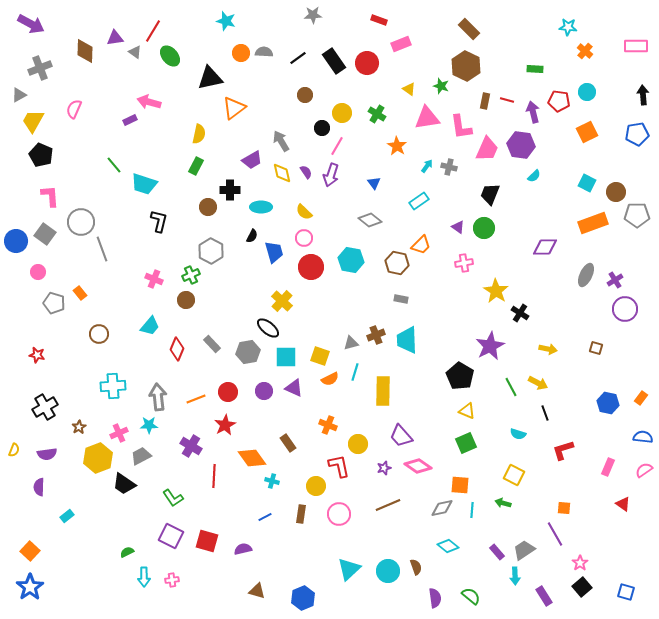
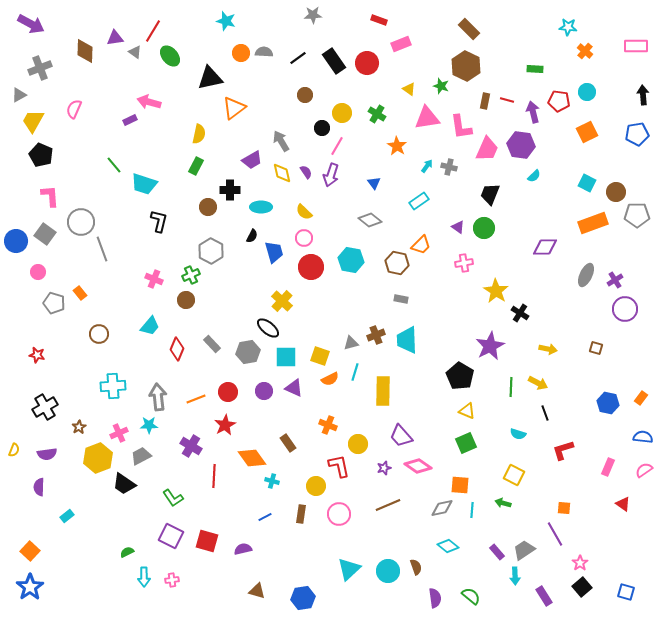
green line at (511, 387): rotated 30 degrees clockwise
blue hexagon at (303, 598): rotated 15 degrees clockwise
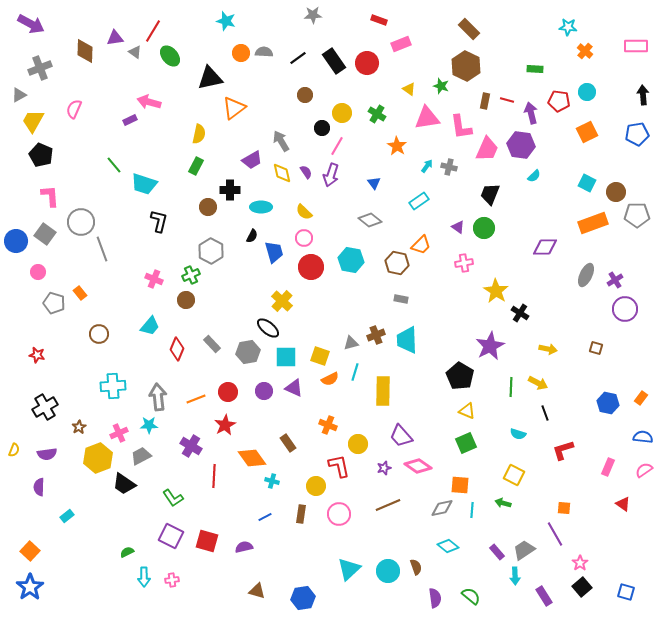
purple arrow at (533, 112): moved 2 px left, 1 px down
purple semicircle at (243, 549): moved 1 px right, 2 px up
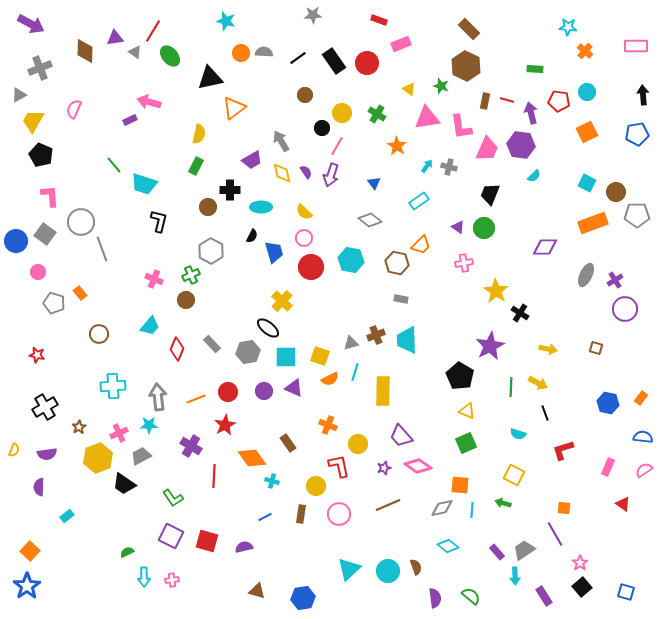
blue star at (30, 587): moved 3 px left, 1 px up
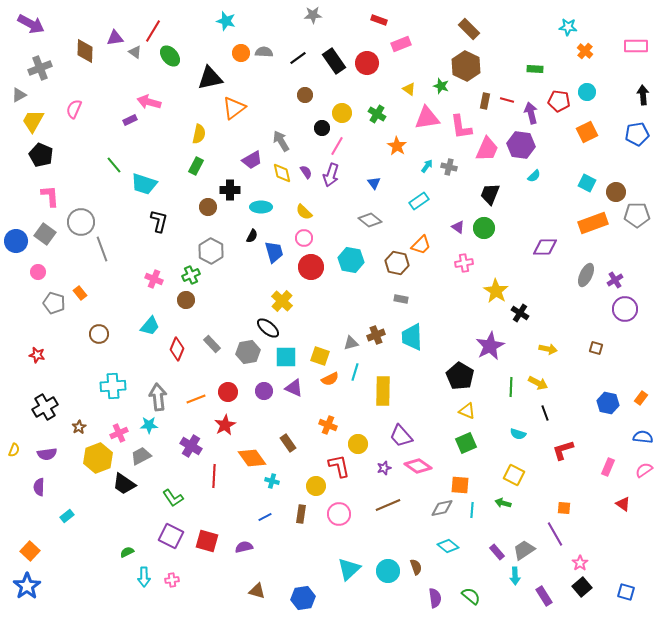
cyan trapezoid at (407, 340): moved 5 px right, 3 px up
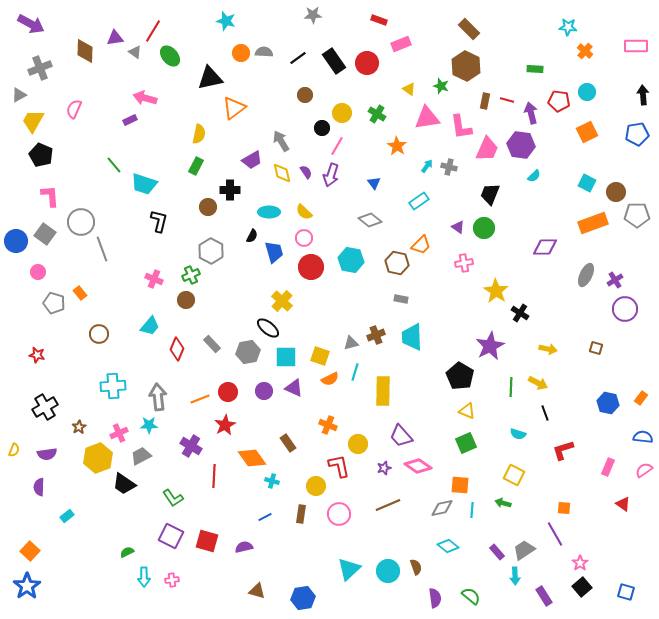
pink arrow at (149, 102): moved 4 px left, 4 px up
cyan ellipse at (261, 207): moved 8 px right, 5 px down
orange line at (196, 399): moved 4 px right
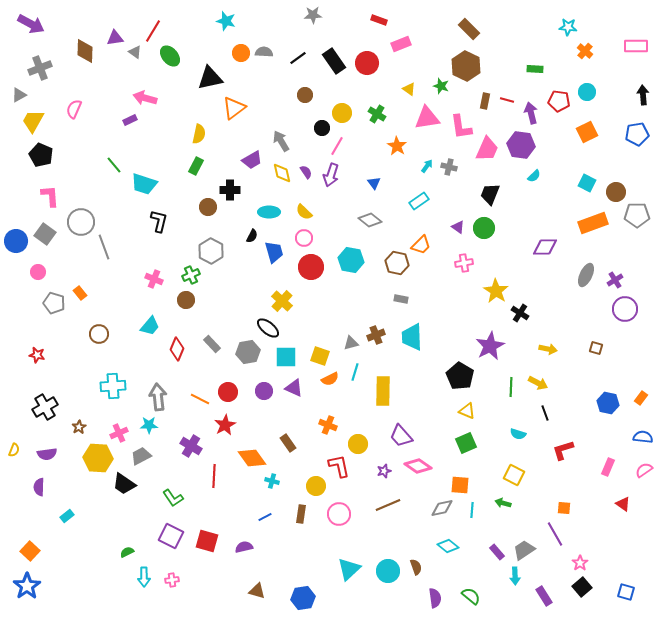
gray line at (102, 249): moved 2 px right, 2 px up
orange line at (200, 399): rotated 48 degrees clockwise
yellow hexagon at (98, 458): rotated 24 degrees clockwise
purple star at (384, 468): moved 3 px down
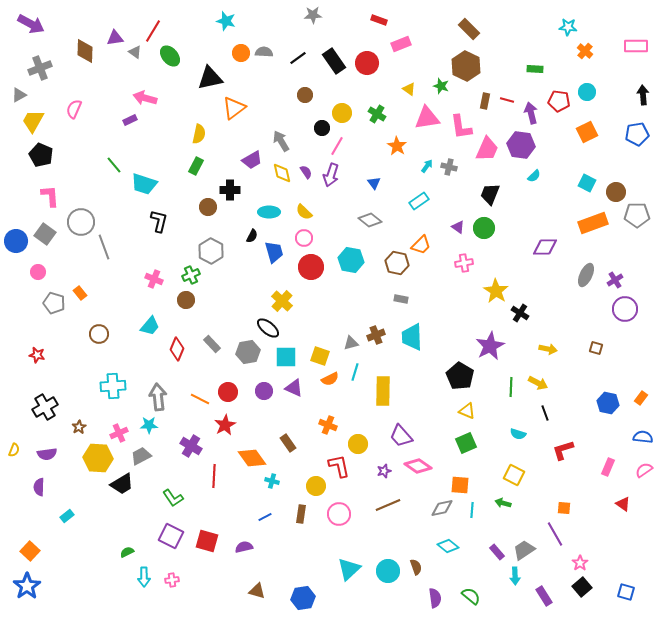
black trapezoid at (124, 484): moved 2 px left; rotated 65 degrees counterclockwise
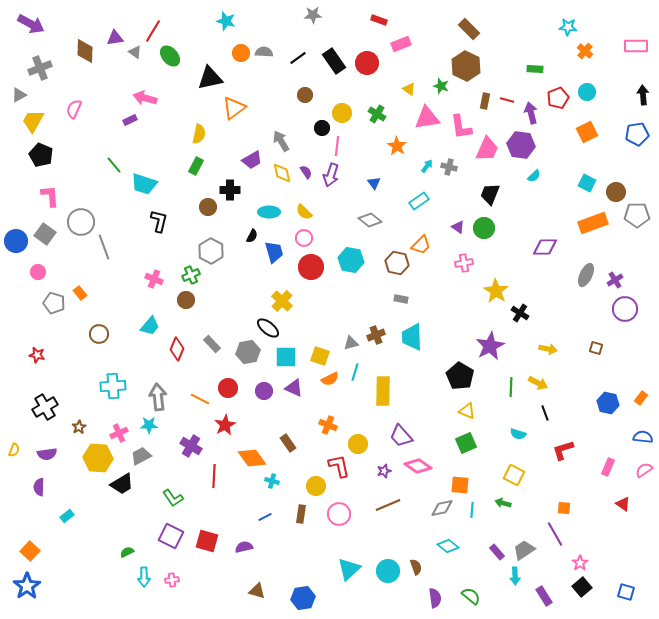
red pentagon at (559, 101): moved 1 px left, 3 px up; rotated 30 degrees counterclockwise
pink line at (337, 146): rotated 24 degrees counterclockwise
red circle at (228, 392): moved 4 px up
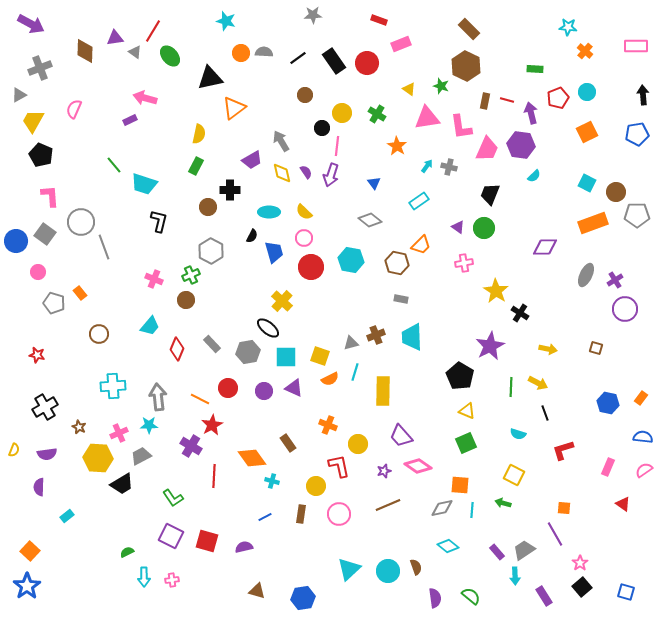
red star at (225, 425): moved 13 px left
brown star at (79, 427): rotated 16 degrees counterclockwise
